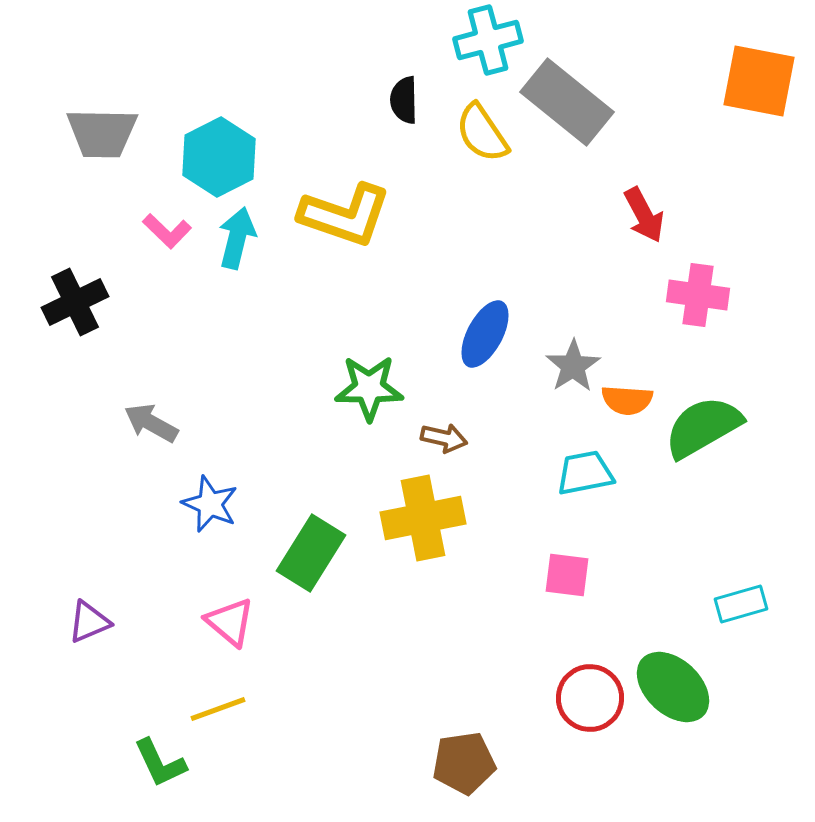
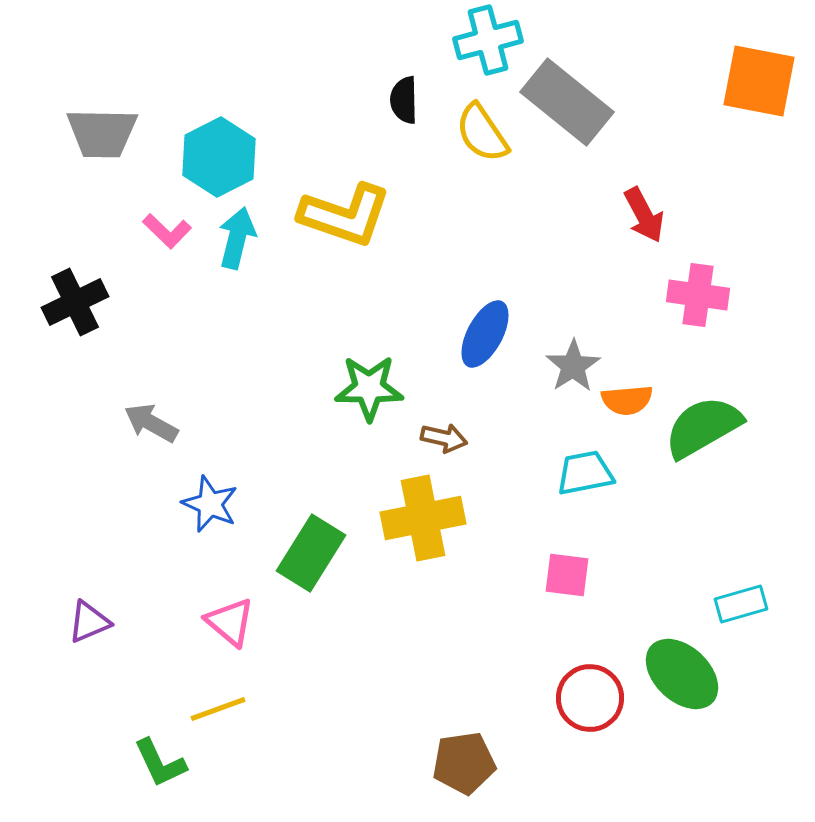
orange semicircle: rotated 9 degrees counterclockwise
green ellipse: moved 9 px right, 13 px up
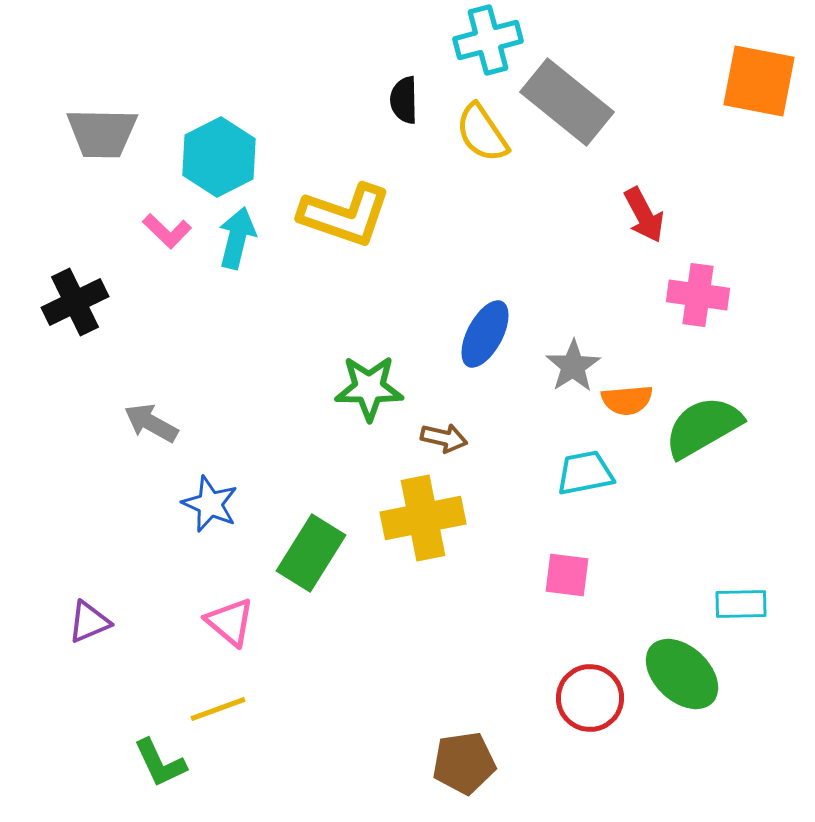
cyan rectangle: rotated 15 degrees clockwise
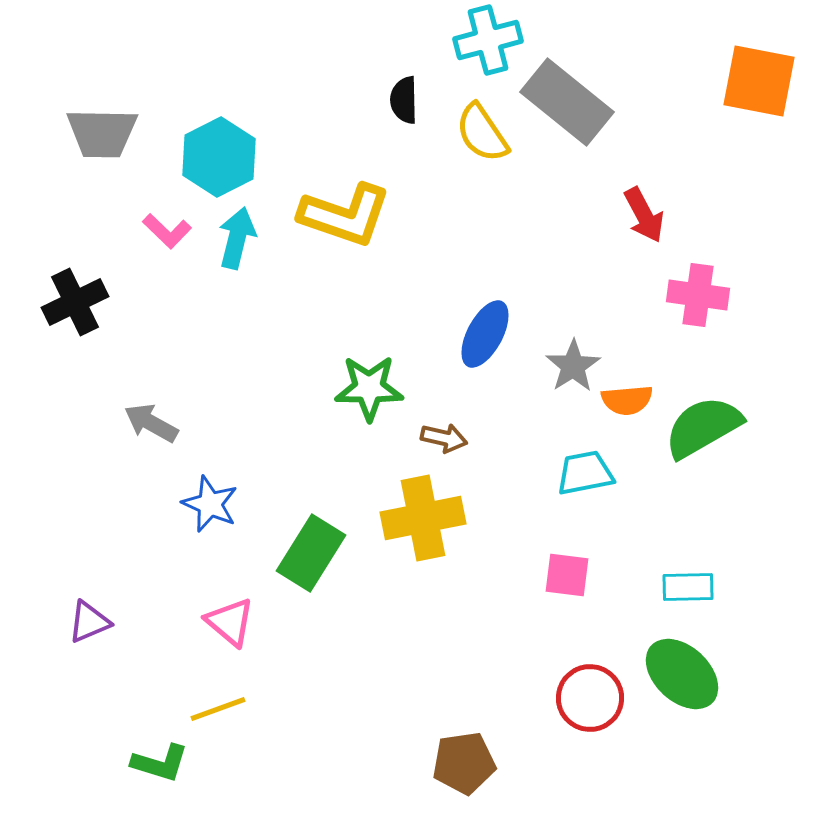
cyan rectangle: moved 53 px left, 17 px up
green L-shape: rotated 48 degrees counterclockwise
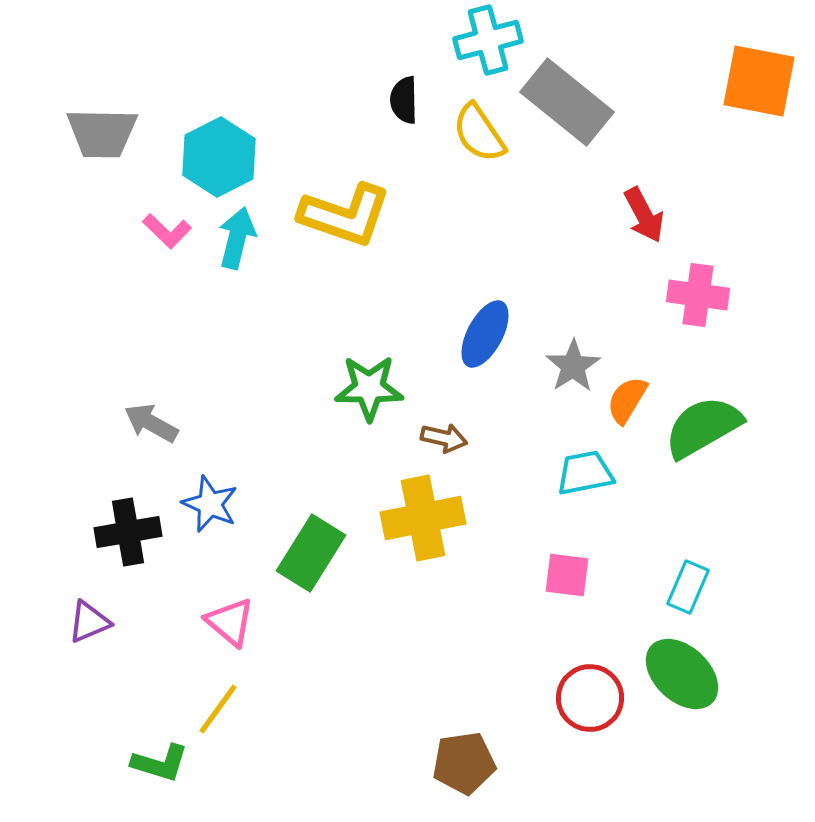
yellow semicircle: moved 3 px left
black cross: moved 53 px right, 230 px down; rotated 16 degrees clockwise
orange semicircle: rotated 126 degrees clockwise
cyan rectangle: rotated 66 degrees counterclockwise
yellow line: rotated 34 degrees counterclockwise
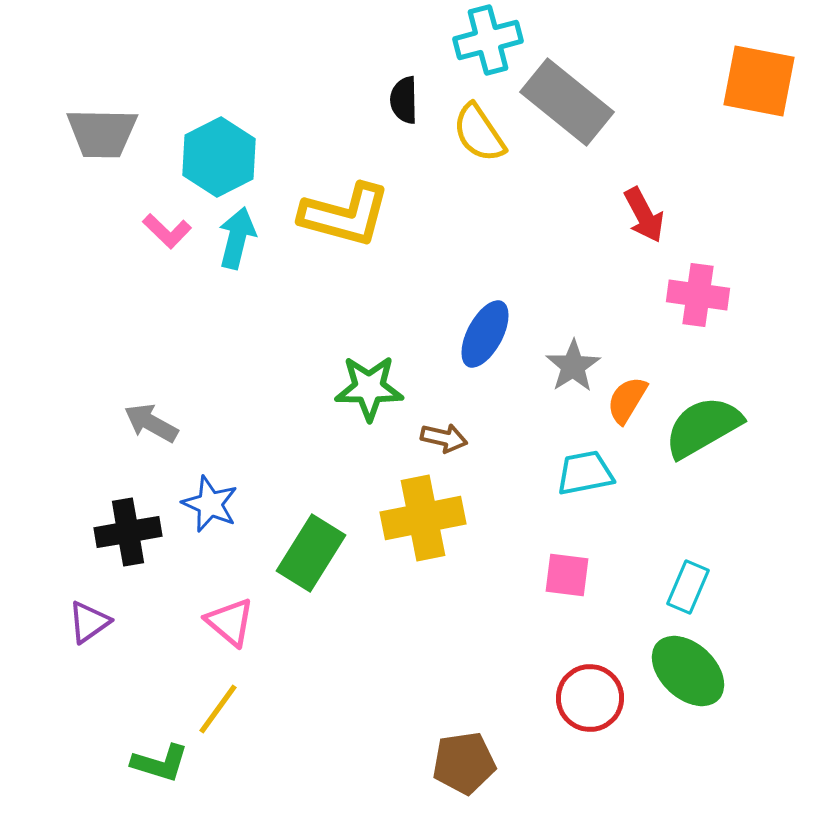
yellow L-shape: rotated 4 degrees counterclockwise
purple triangle: rotated 12 degrees counterclockwise
green ellipse: moved 6 px right, 3 px up
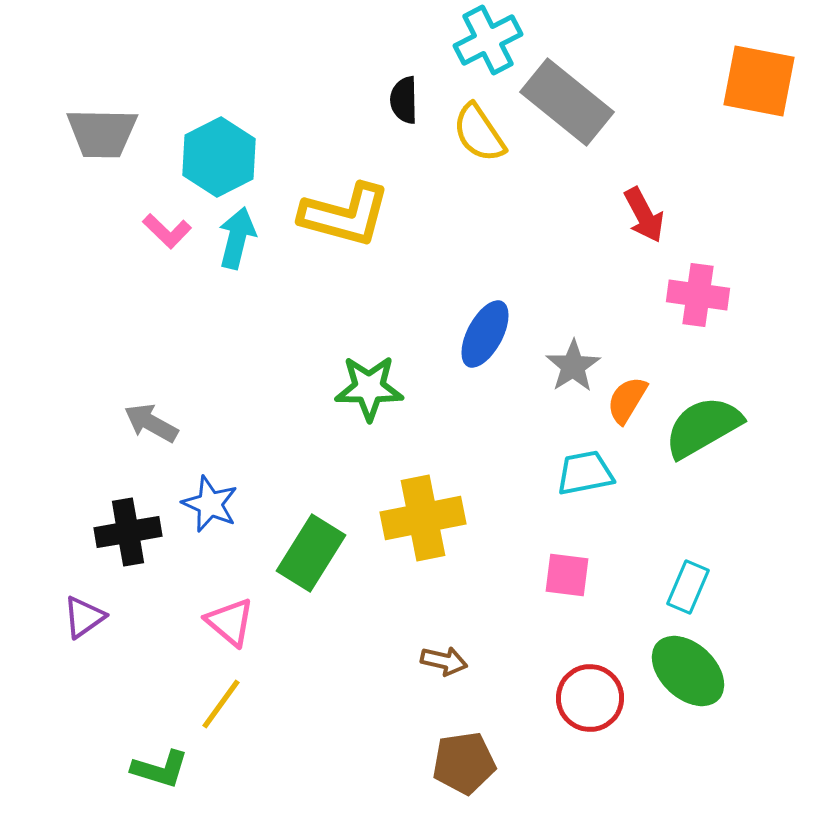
cyan cross: rotated 12 degrees counterclockwise
brown arrow: moved 223 px down
purple triangle: moved 5 px left, 5 px up
yellow line: moved 3 px right, 5 px up
green L-shape: moved 6 px down
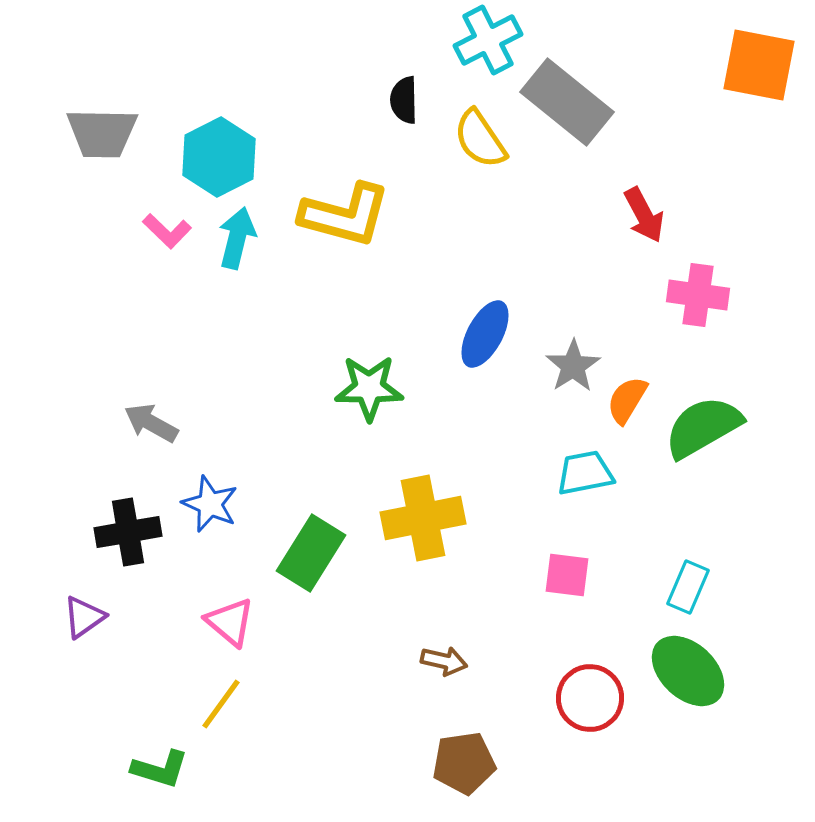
orange square: moved 16 px up
yellow semicircle: moved 1 px right, 6 px down
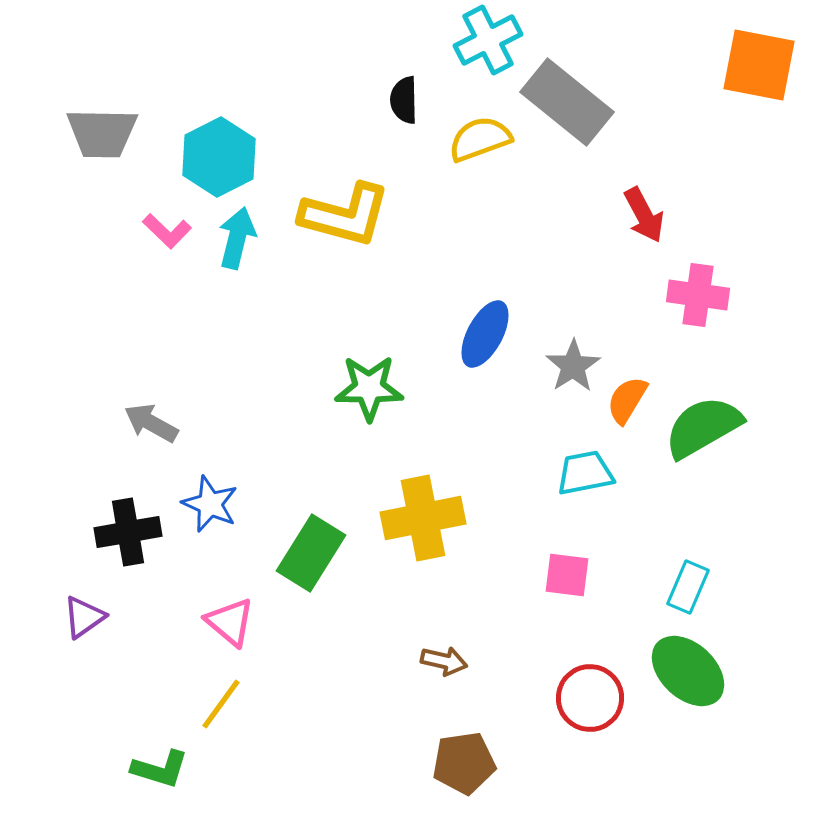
yellow semicircle: rotated 104 degrees clockwise
